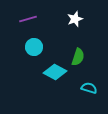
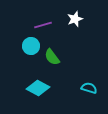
purple line: moved 15 px right, 6 px down
cyan circle: moved 3 px left, 1 px up
green semicircle: moved 26 px left; rotated 126 degrees clockwise
cyan diamond: moved 17 px left, 16 px down
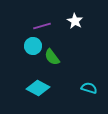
white star: moved 2 px down; rotated 21 degrees counterclockwise
purple line: moved 1 px left, 1 px down
cyan circle: moved 2 px right
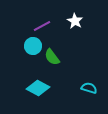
purple line: rotated 12 degrees counterclockwise
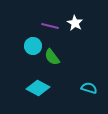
white star: moved 2 px down
purple line: moved 8 px right; rotated 42 degrees clockwise
